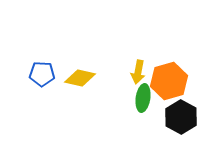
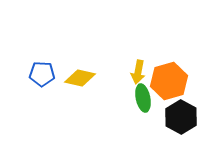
green ellipse: rotated 20 degrees counterclockwise
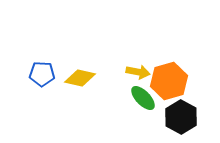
yellow arrow: rotated 90 degrees counterclockwise
green ellipse: rotated 32 degrees counterclockwise
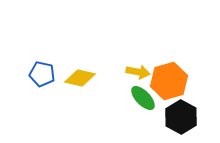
blue pentagon: rotated 10 degrees clockwise
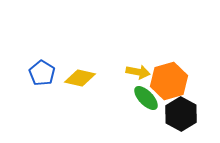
blue pentagon: moved 1 px up; rotated 20 degrees clockwise
green ellipse: moved 3 px right
black hexagon: moved 3 px up
